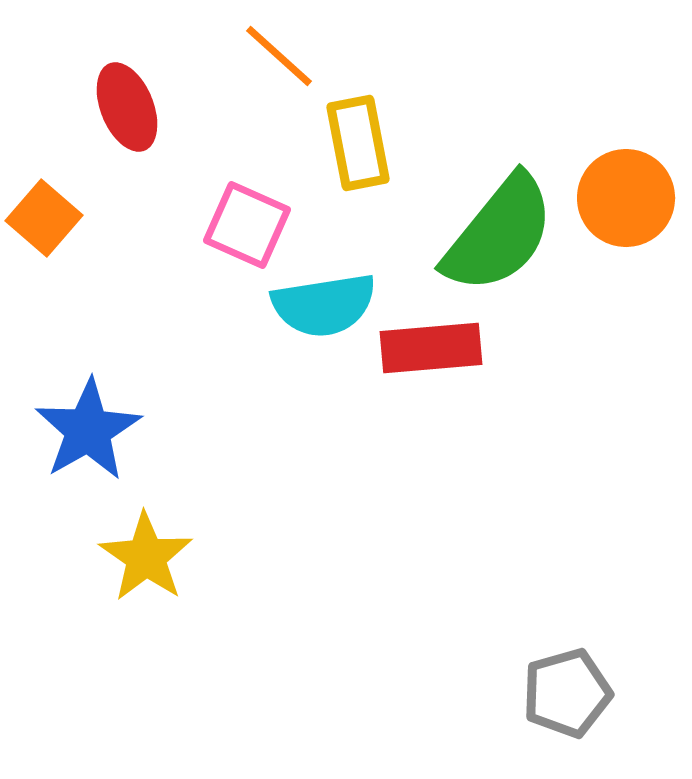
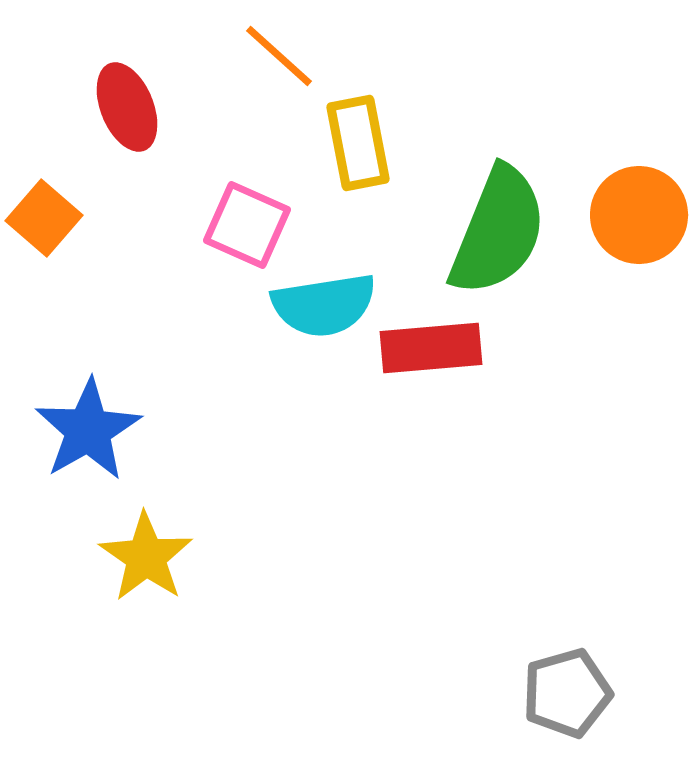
orange circle: moved 13 px right, 17 px down
green semicircle: moved 1 px left, 3 px up; rotated 17 degrees counterclockwise
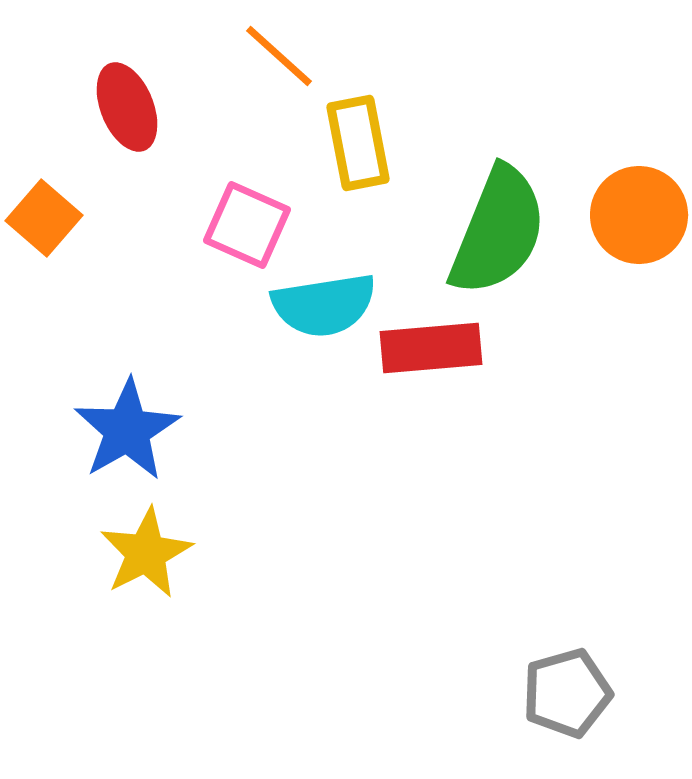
blue star: moved 39 px right
yellow star: moved 4 px up; rotated 10 degrees clockwise
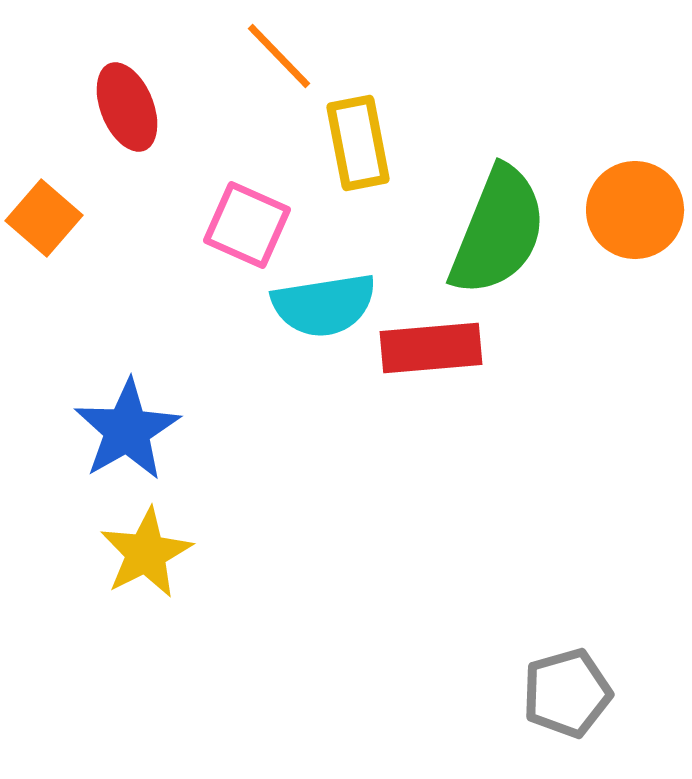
orange line: rotated 4 degrees clockwise
orange circle: moved 4 px left, 5 px up
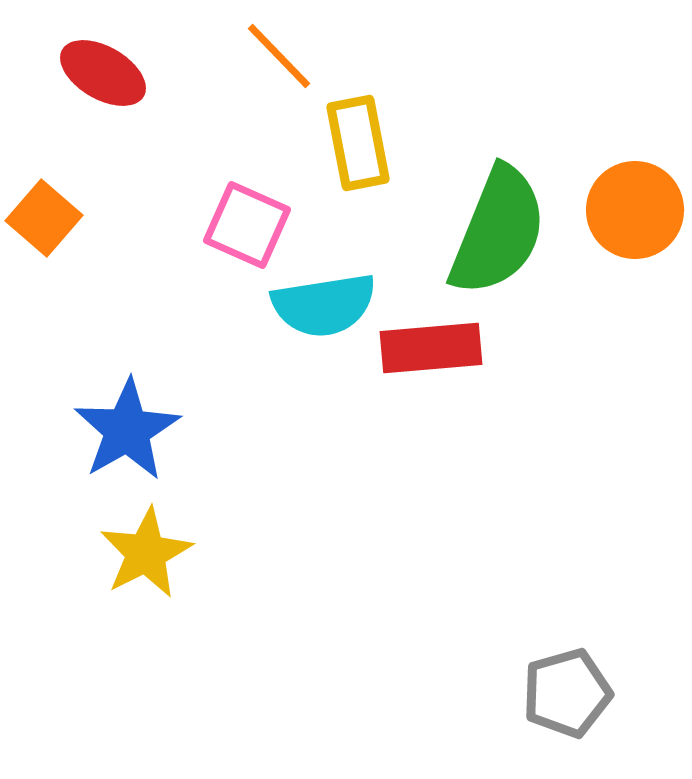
red ellipse: moved 24 px left, 34 px up; rotated 38 degrees counterclockwise
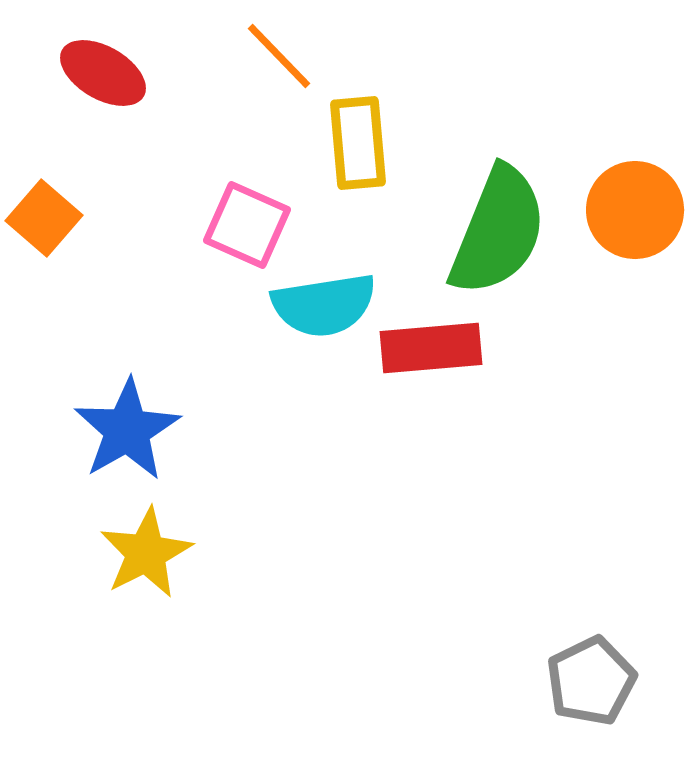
yellow rectangle: rotated 6 degrees clockwise
gray pentagon: moved 24 px right, 12 px up; rotated 10 degrees counterclockwise
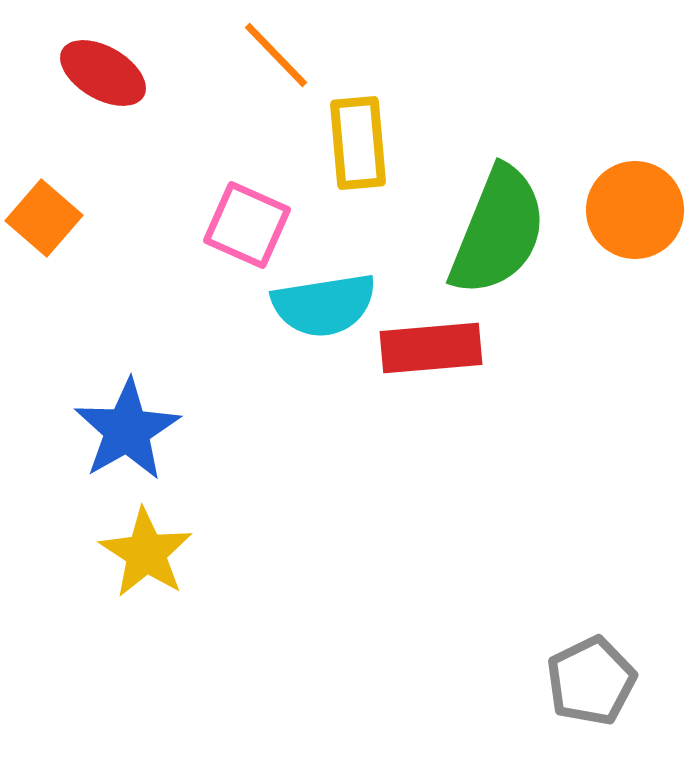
orange line: moved 3 px left, 1 px up
yellow star: rotated 12 degrees counterclockwise
